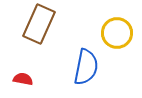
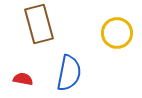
brown rectangle: rotated 39 degrees counterclockwise
blue semicircle: moved 17 px left, 6 px down
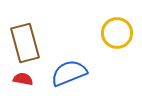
brown rectangle: moved 14 px left, 19 px down
blue semicircle: rotated 123 degrees counterclockwise
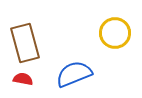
yellow circle: moved 2 px left
blue semicircle: moved 5 px right, 1 px down
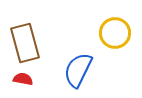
blue semicircle: moved 4 px right, 4 px up; rotated 42 degrees counterclockwise
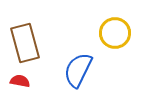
red semicircle: moved 3 px left, 2 px down
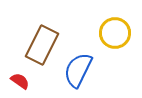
brown rectangle: moved 17 px right, 2 px down; rotated 42 degrees clockwise
red semicircle: rotated 24 degrees clockwise
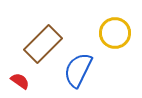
brown rectangle: moved 1 px right, 1 px up; rotated 18 degrees clockwise
